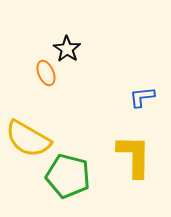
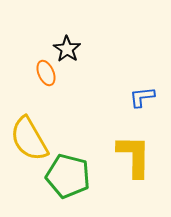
yellow semicircle: moved 1 px right; rotated 30 degrees clockwise
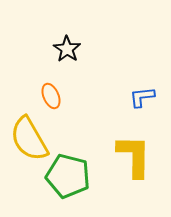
orange ellipse: moved 5 px right, 23 px down
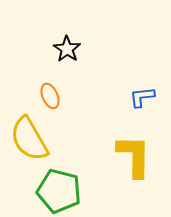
orange ellipse: moved 1 px left
green pentagon: moved 9 px left, 15 px down
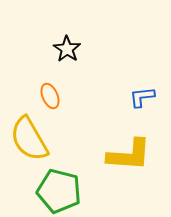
yellow L-shape: moved 5 px left, 1 px up; rotated 93 degrees clockwise
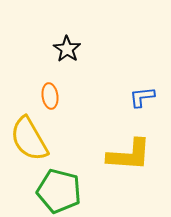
orange ellipse: rotated 15 degrees clockwise
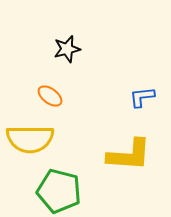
black star: rotated 24 degrees clockwise
orange ellipse: rotated 45 degrees counterclockwise
yellow semicircle: moved 1 px right; rotated 60 degrees counterclockwise
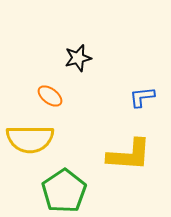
black star: moved 11 px right, 9 px down
green pentagon: moved 5 px right; rotated 24 degrees clockwise
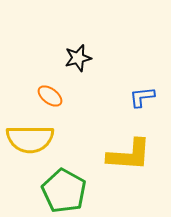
green pentagon: rotated 9 degrees counterclockwise
